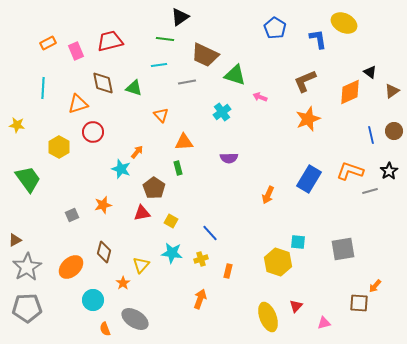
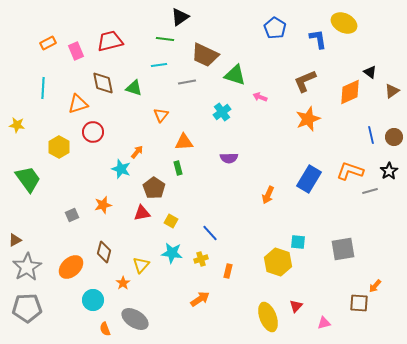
orange triangle at (161, 115): rotated 21 degrees clockwise
brown circle at (394, 131): moved 6 px down
orange arrow at (200, 299): rotated 36 degrees clockwise
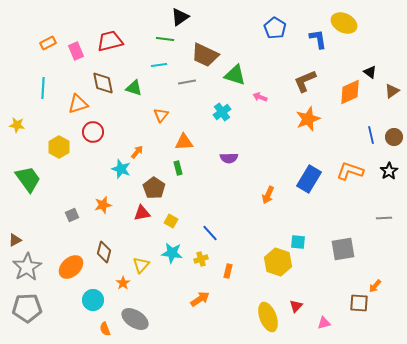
gray line at (370, 191): moved 14 px right, 27 px down; rotated 14 degrees clockwise
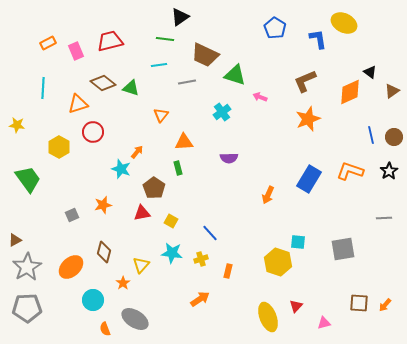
brown diamond at (103, 83): rotated 40 degrees counterclockwise
green triangle at (134, 88): moved 3 px left
orange arrow at (375, 286): moved 10 px right, 19 px down
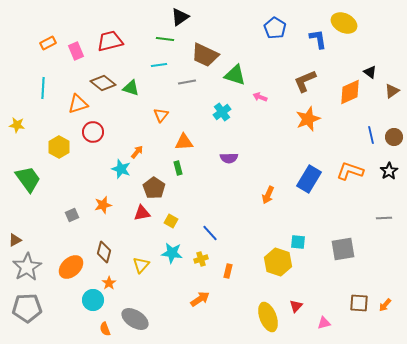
orange star at (123, 283): moved 14 px left
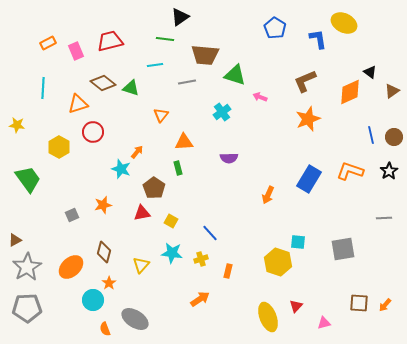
brown trapezoid at (205, 55): rotated 20 degrees counterclockwise
cyan line at (159, 65): moved 4 px left
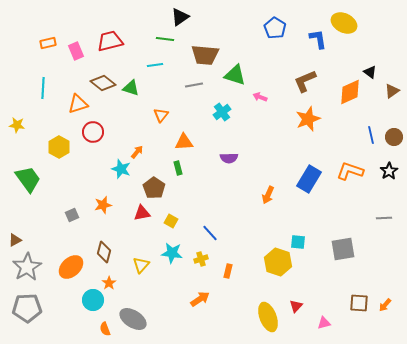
orange rectangle at (48, 43): rotated 14 degrees clockwise
gray line at (187, 82): moved 7 px right, 3 px down
gray ellipse at (135, 319): moved 2 px left
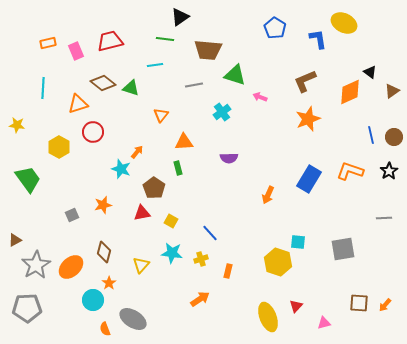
brown trapezoid at (205, 55): moved 3 px right, 5 px up
gray star at (27, 267): moved 9 px right, 2 px up
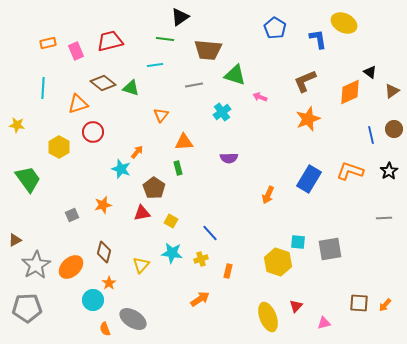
brown circle at (394, 137): moved 8 px up
gray square at (343, 249): moved 13 px left
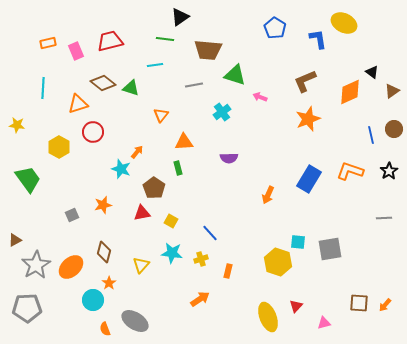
black triangle at (370, 72): moved 2 px right
gray ellipse at (133, 319): moved 2 px right, 2 px down
